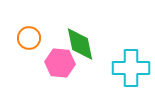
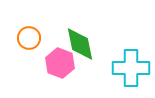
pink hexagon: rotated 16 degrees clockwise
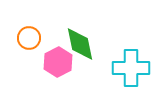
pink hexagon: moved 2 px left, 1 px up; rotated 12 degrees clockwise
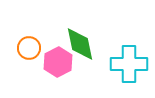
orange circle: moved 10 px down
cyan cross: moved 2 px left, 4 px up
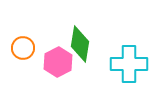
green diamond: rotated 21 degrees clockwise
orange circle: moved 6 px left
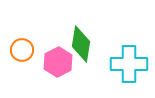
green diamond: moved 1 px right
orange circle: moved 1 px left, 2 px down
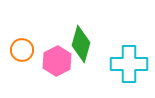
green diamond: rotated 6 degrees clockwise
pink hexagon: moved 1 px left, 1 px up
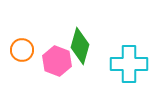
green diamond: moved 1 px left, 2 px down
pink hexagon: rotated 12 degrees counterclockwise
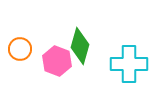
orange circle: moved 2 px left, 1 px up
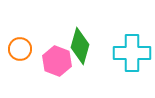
cyan cross: moved 3 px right, 11 px up
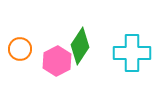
green diamond: rotated 18 degrees clockwise
pink hexagon: rotated 12 degrees clockwise
